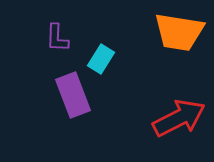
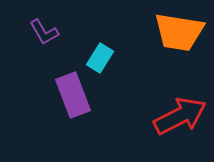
purple L-shape: moved 13 px left, 6 px up; rotated 32 degrees counterclockwise
cyan rectangle: moved 1 px left, 1 px up
red arrow: moved 1 px right, 2 px up
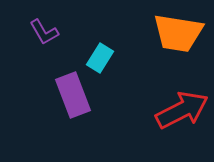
orange trapezoid: moved 1 px left, 1 px down
red arrow: moved 2 px right, 6 px up
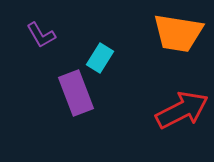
purple L-shape: moved 3 px left, 3 px down
purple rectangle: moved 3 px right, 2 px up
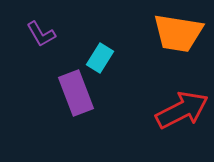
purple L-shape: moved 1 px up
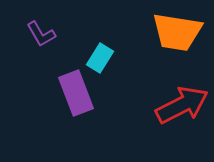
orange trapezoid: moved 1 px left, 1 px up
red arrow: moved 5 px up
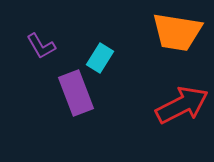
purple L-shape: moved 12 px down
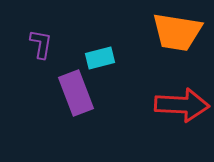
purple L-shape: moved 2 px up; rotated 140 degrees counterclockwise
cyan rectangle: rotated 44 degrees clockwise
red arrow: rotated 30 degrees clockwise
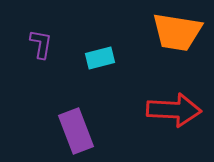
purple rectangle: moved 38 px down
red arrow: moved 8 px left, 5 px down
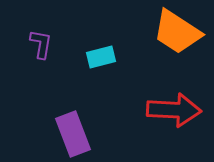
orange trapezoid: rotated 24 degrees clockwise
cyan rectangle: moved 1 px right, 1 px up
purple rectangle: moved 3 px left, 3 px down
